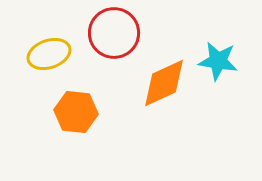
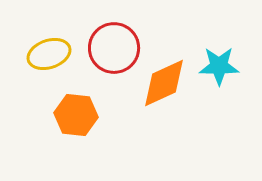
red circle: moved 15 px down
cyan star: moved 1 px right, 5 px down; rotated 9 degrees counterclockwise
orange hexagon: moved 3 px down
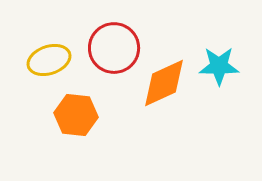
yellow ellipse: moved 6 px down
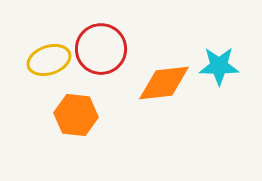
red circle: moved 13 px left, 1 px down
orange diamond: rotated 18 degrees clockwise
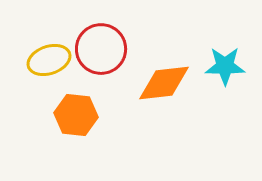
cyan star: moved 6 px right
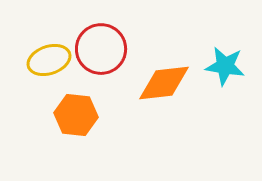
cyan star: rotated 9 degrees clockwise
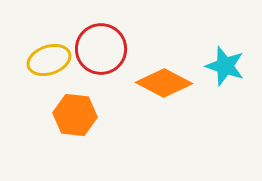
cyan star: rotated 9 degrees clockwise
orange diamond: rotated 34 degrees clockwise
orange hexagon: moved 1 px left
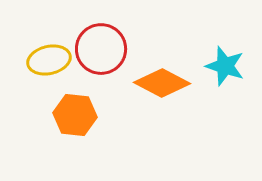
yellow ellipse: rotated 6 degrees clockwise
orange diamond: moved 2 px left
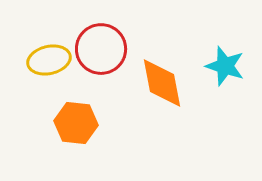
orange diamond: rotated 52 degrees clockwise
orange hexagon: moved 1 px right, 8 px down
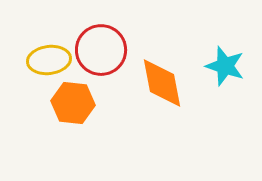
red circle: moved 1 px down
yellow ellipse: rotated 6 degrees clockwise
orange hexagon: moved 3 px left, 20 px up
